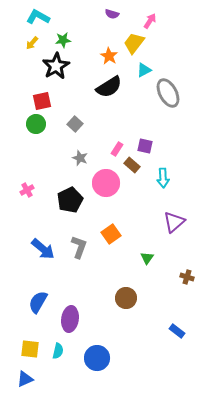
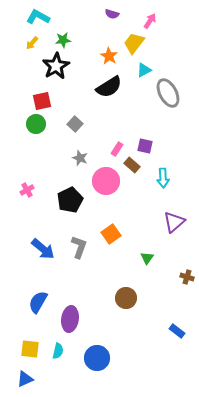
pink circle: moved 2 px up
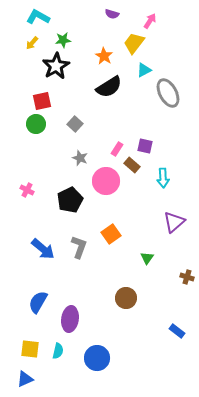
orange star: moved 5 px left
pink cross: rotated 32 degrees counterclockwise
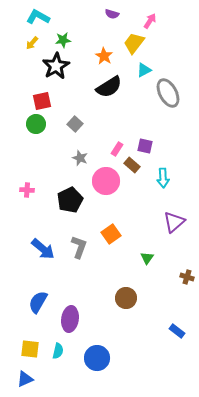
pink cross: rotated 24 degrees counterclockwise
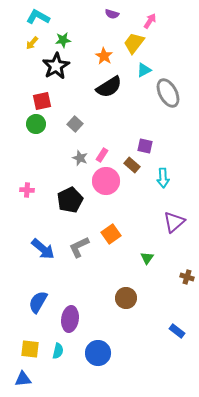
pink rectangle: moved 15 px left, 6 px down
gray L-shape: rotated 135 degrees counterclockwise
blue circle: moved 1 px right, 5 px up
blue triangle: moved 2 px left; rotated 18 degrees clockwise
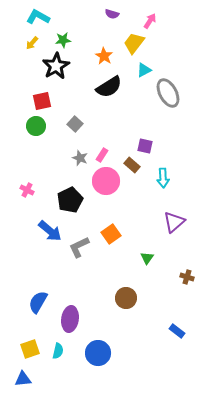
green circle: moved 2 px down
pink cross: rotated 24 degrees clockwise
blue arrow: moved 7 px right, 18 px up
yellow square: rotated 24 degrees counterclockwise
